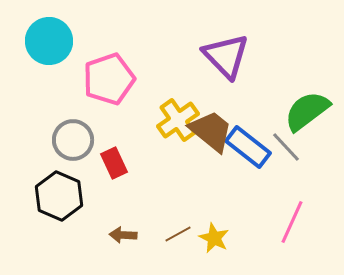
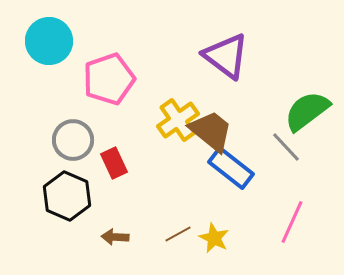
purple triangle: rotated 9 degrees counterclockwise
blue rectangle: moved 17 px left, 21 px down
black hexagon: moved 8 px right
brown arrow: moved 8 px left, 2 px down
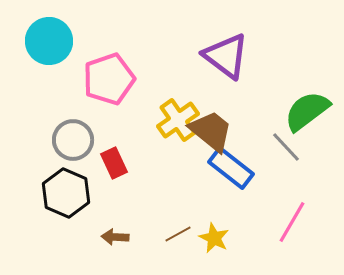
black hexagon: moved 1 px left, 3 px up
pink line: rotated 6 degrees clockwise
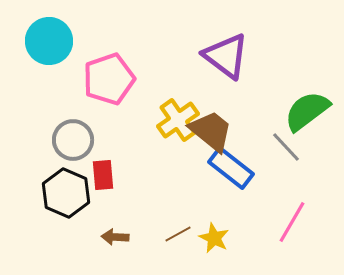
red rectangle: moved 11 px left, 12 px down; rotated 20 degrees clockwise
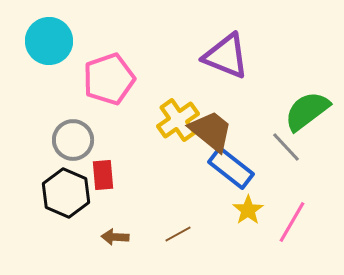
purple triangle: rotated 15 degrees counterclockwise
yellow star: moved 34 px right, 28 px up; rotated 12 degrees clockwise
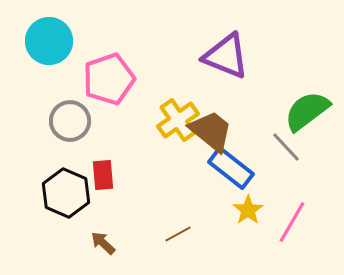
gray circle: moved 3 px left, 19 px up
brown arrow: moved 12 px left, 6 px down; rotated 40 degrees clockwise
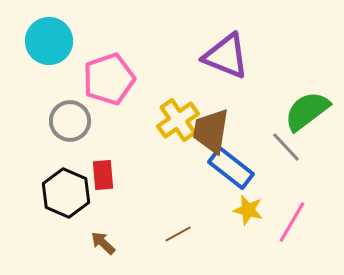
brown trapezoid: rotated 120 degrees counterclockwise
yellow star: rotated 24 degrees counterclockwise
